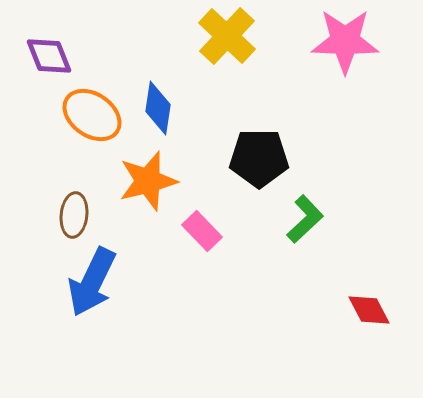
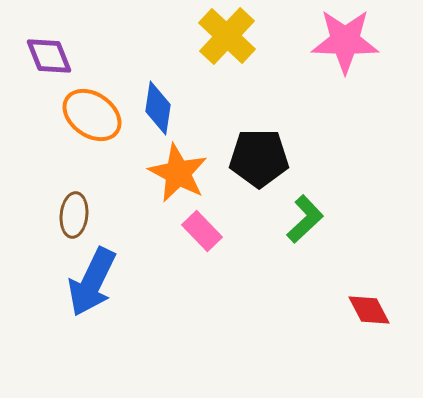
orange star: moved 30 px right, 8 px up; rotated 30 degrees counterclockwise
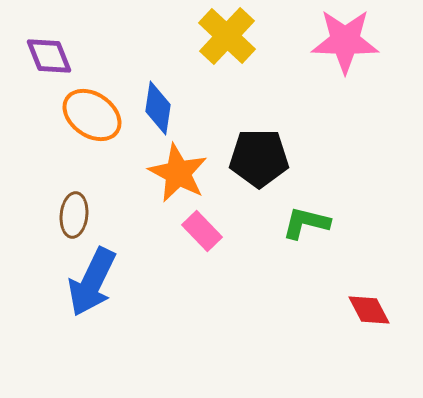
green L-shape: moved 1 px right, 4 px down; rotated 123 degrees counterclockwise
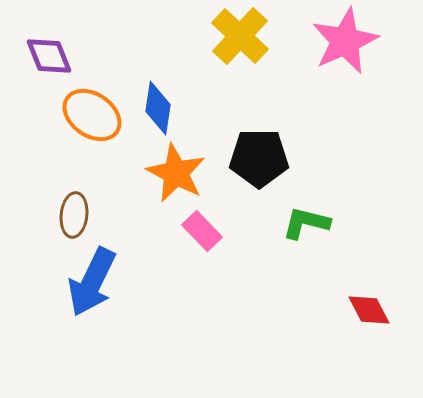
yellow cross: moved 13 px right
pink star: rotated 26 degrees counterclockwise
orange star: moved 2 px left
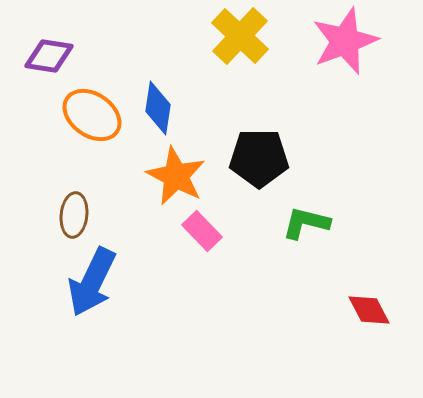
pink star: rotated 4 degrees clockwise
purple diamond: rotated 60 degrees counterclockwise
orange star: moved 3 px down
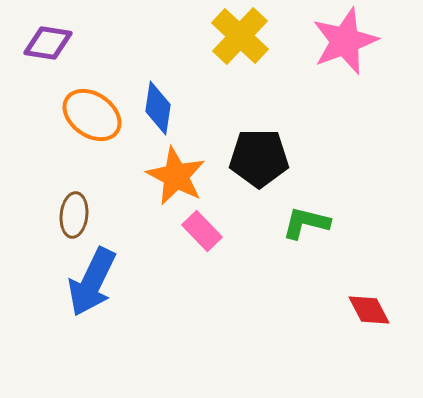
purple diamond: moved 1 px left, 13 px up
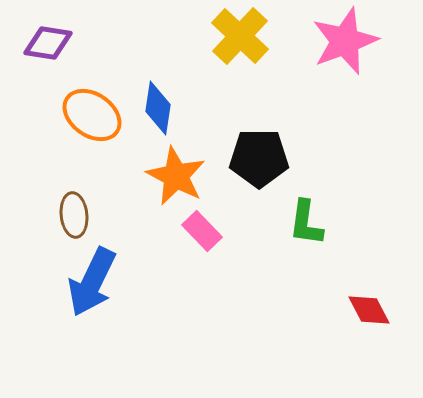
brown ellipse: rotated 12 degrees counterclockwise
green L-shape: rotated 96 degrees counterclockwise
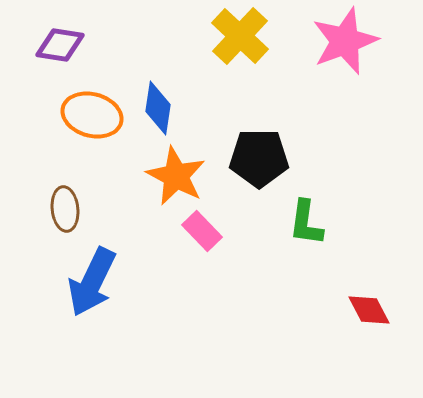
purple diamond: moved 12 px right, 2 px down
orange ellipse: rotated 20 degrees counterclockwise
brown ellipse: moved 9 px left, 6 px up
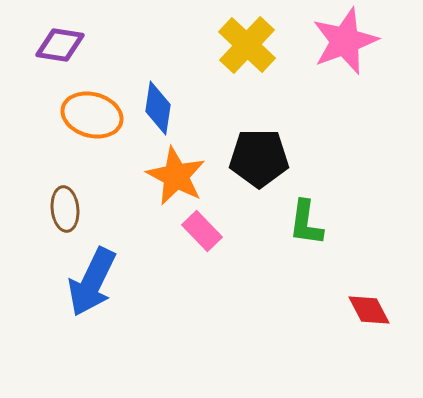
yellow cross: moved 7 px right, 9 px down
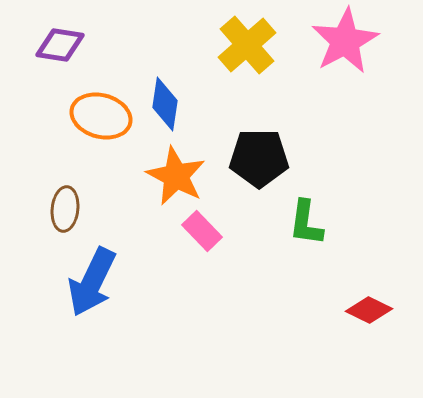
pink star: rotated 8 degrees counterclockwise
yellow cross: rotated 6 degrees clockwise
blue diamond: moved 7 px right, 4 px up
orange ellipse: moved 9 px right, 1 px down
brown ellipse: rotated 12 degrees clockwise
red diamond: rotated 36 degrees counterclockwise
